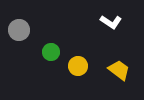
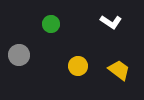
gray circle: moved 25 px down
green circle: moved 28 px up
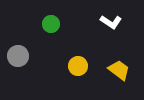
gray circle: moved 1 px left, 1 px down
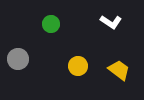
gray circle: moved 3 px down
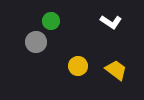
green circle: moved 3 px up
gray circle: moved 18 px right, 17 px up
yellow trapezoid: moved 3 px left
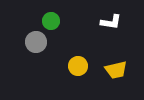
white L-shape: rotated 25 degrees counterclockwise
yellow trapezoid: rotated 130 degrees clockwise
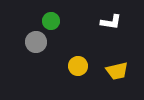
yellow trapezoid: moved 1 px right, 1 px down
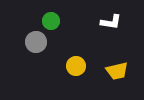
yellow circle: moved 2 px left
